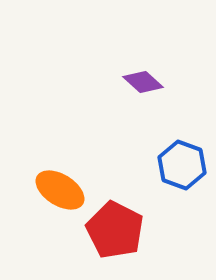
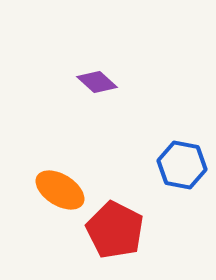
purple diamond: moved 46 px left
blue hexagon: rotated 9 degrees counterclockwise
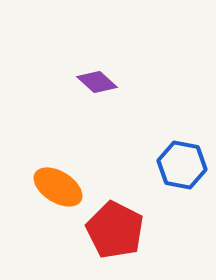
orange ellipse: moved 2 px left, 3 px up
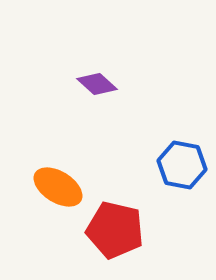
purple diamond: moved 2 px down
red pentagon: rotated 14 degrees counterclockwise
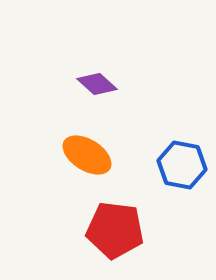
orange ellipse: moved 29 px right, 32 px up
red pentagon: rotated 6 degrees counterclockwise
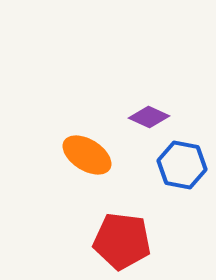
purple diamond: moved 52 px right, 33 px down; rotated 18 degrees counterclockwise
red pentagon: moved 7 px right, 11 px down
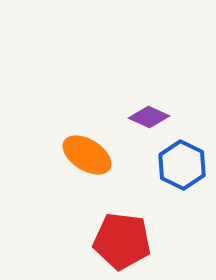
blue hexagon: rotated 15 degrees clockwise
